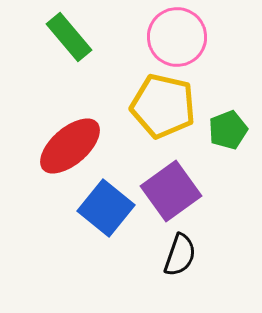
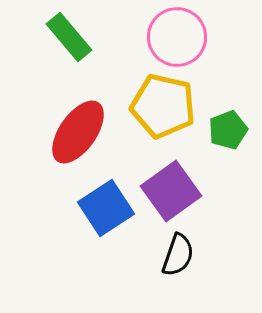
red ellipse: moved 8 px right, 14 px up; rotated 14 degrees counterclockwise
blue square: rotated 18 degrees clockwise
black semicircle: moved 2 px left
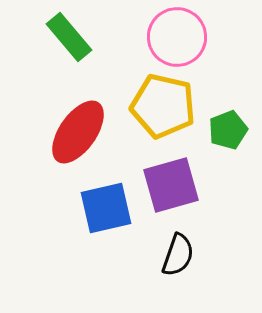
purple square: moved 6 px up; rotated 20 degrees clockwise
blue square: rotated 20 degrees clockwise
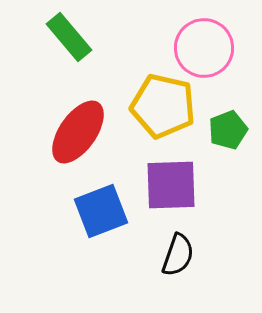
pink circle: moved 27 px right, 11 px down
purple square: rotated 14 degrees clockwise
blue square: moved 5 px left, 3 px down; rotated 8 degrees counterclockwise
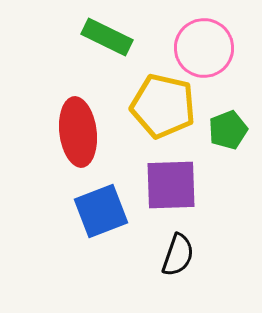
green rectangle: moved 38 px right; rotated 24 degrees counterclockwise
red ellipse: rotated 42 degrees counterclockwise
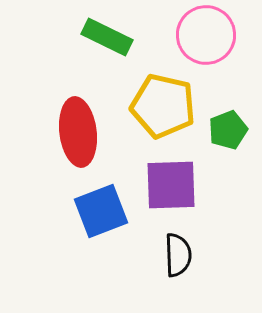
pink circle: moved 2 px right, 13 px up
black semicircle: rotated 21 degrees counterclockwise
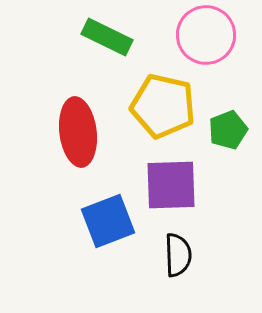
blue square: moved 7 px right, 10 px down
